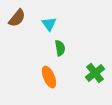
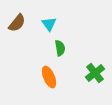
brown semicircle: moved 5 px down
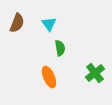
brown semicircle: rotated 18 degrees counterclockwise
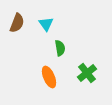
cyan triangle: moved 3 px left
green cross: moved 8 px left
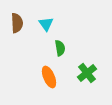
brown semicircle: rotated 24 degrees counterclockwise
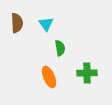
green cross: rotated 36 degrees clockwise
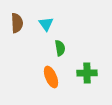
orange ellipse: moved 2 px right
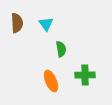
green semicircle: moved 1 px right, 1 px down
green cross: moved 2 px left, 2 px down
orange ellipse: moved 4 px down
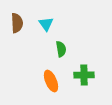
green cross: moved 1 px left
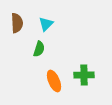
cyan triangle: rotated 21 degrees clockwise
green semicircle: moved 22 px left; rotated 28 degrees clockwise
orange ellipse: moved 3 px right
